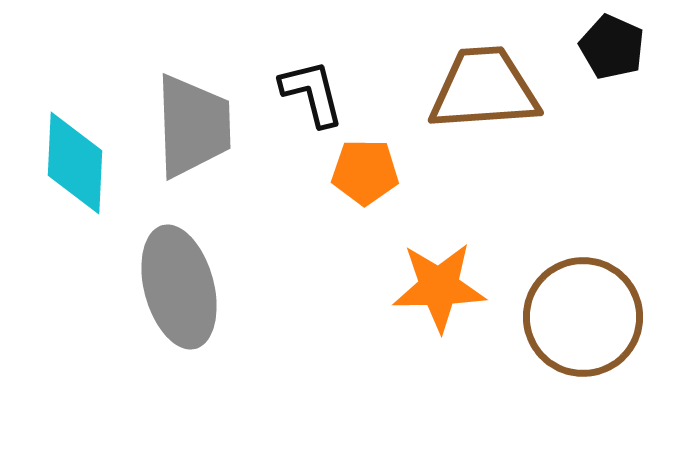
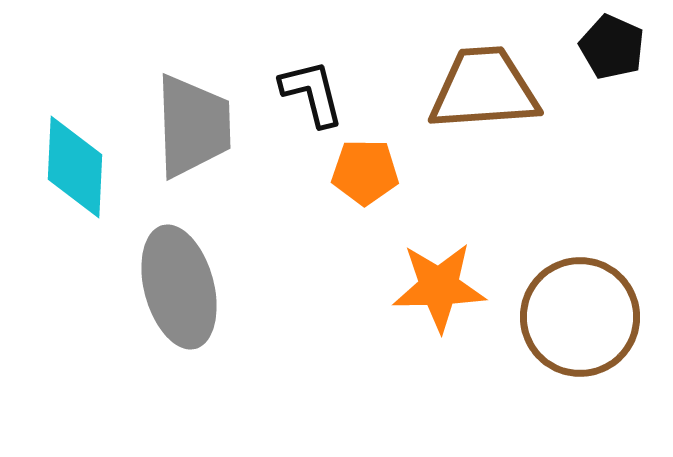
cyan diamond: moved 4 px down
brown circle: moved 3 px left
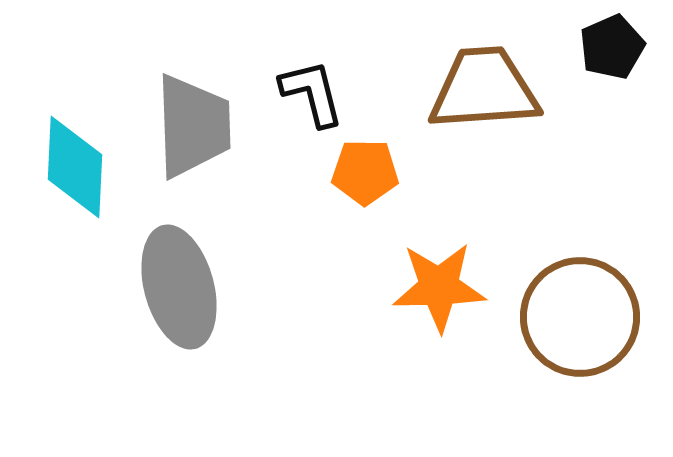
black pentagon: rotated 24 degrees clockwise
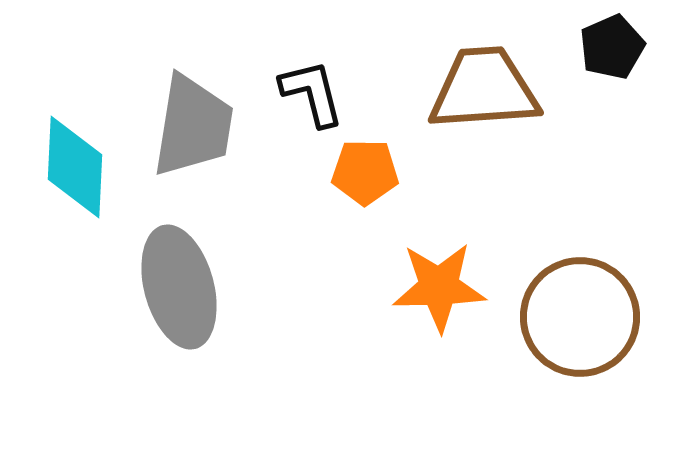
gray trapezoid: rotated 11 degrees clockwise
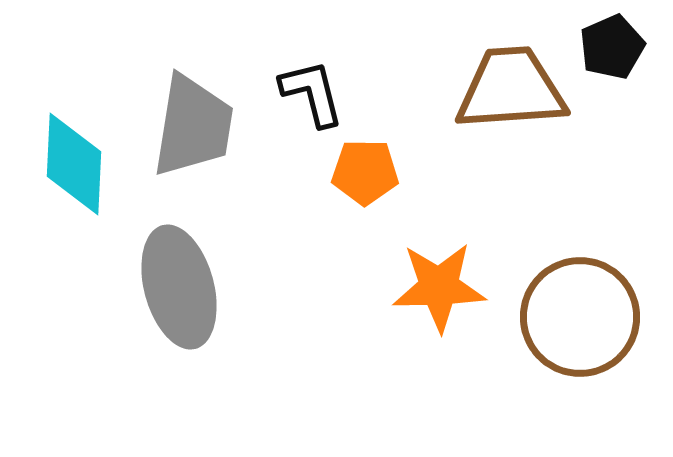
brown trapezoid: moved 27 px right
cyan diamond: moved 1 px left, 3 px up
